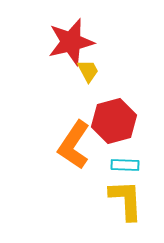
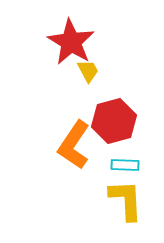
red star: rotated 27 degrees counterclockwise
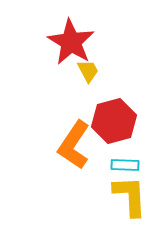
yellow L-shape: moved 4 px right, 4 px up
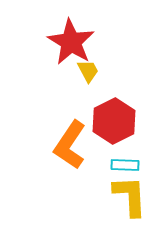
red hexagon: rotated 12 degrees counterclockwise
orange L-shape: moved 4 px left
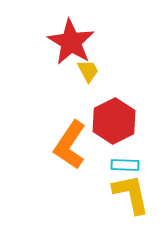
yellow L-shape: moved 1 px right, 2 px up; rotated 9 degrees counterclockwise
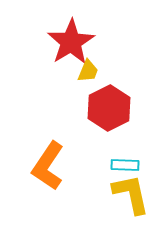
red star: rotated 9 degrees clockwise
yellow trapezoid: rotated 50 degrees clockwise
red hexagon: moved 5 px left, 13 px up
orange L-shape: moved 22 px left, 21 px down
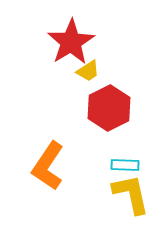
yellow trapezoid: rotated 35 degrees clockwise
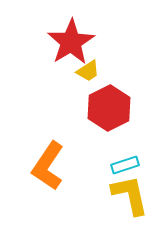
cyan rectangle: rotated 20 degrees counterclockwise
yellow L-shape: moved 1 px left, 1 px down
